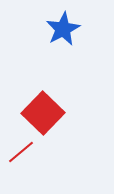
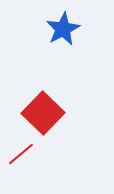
red line: moved 2 px down
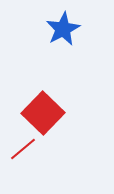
red line: moved 2 px right, 5 px up
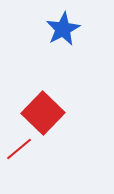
red line: moved 4 px left
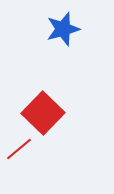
blue star: rotated 12 degrees clockwise
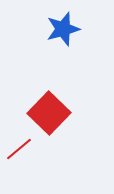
red square: moved 6 px right
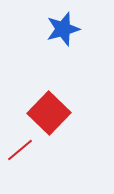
red line: moved 1 px right, 1 px down
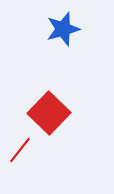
red line: rotated 12 degrees counterclockwise
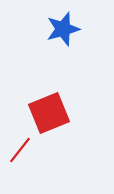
red square: rotated 24 degrees clockwise
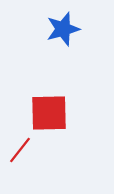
red square: rotated 21 degrees clockwise
